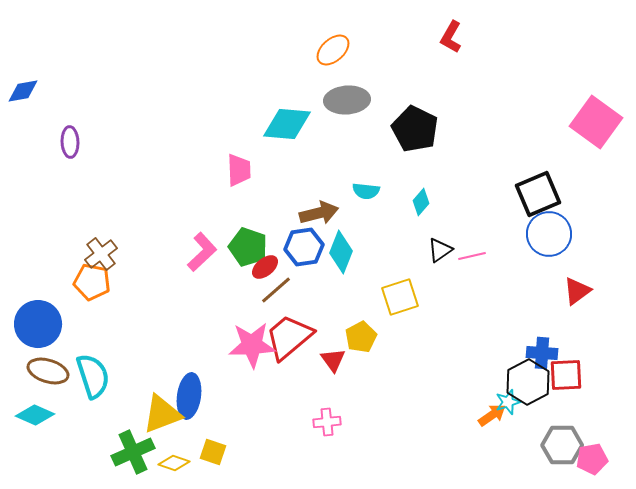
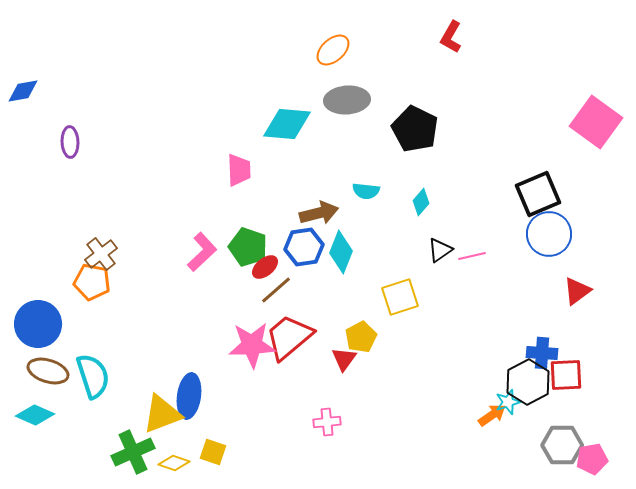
red triangle at (333, 360): moved 11 px right, 1 px up; rotated 12 degrees clockwise
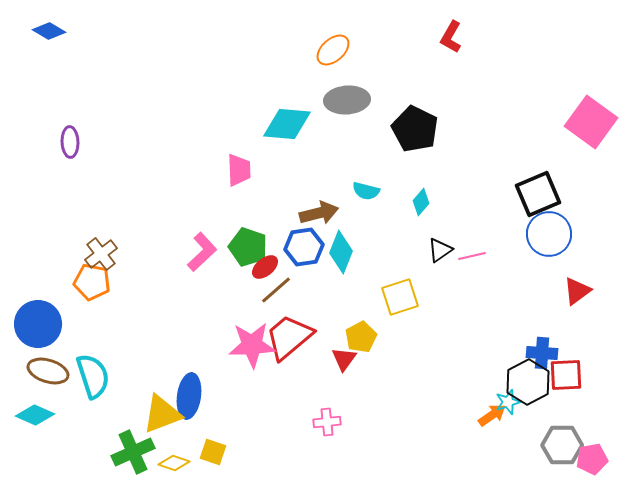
blue diamond at (23, 91): moved 26 px right, 60 px up; rotated 40 degrees clockwise
pink square at (596, 122): moved 5 px left
cyan semicircle at (366, 191): rotated 8 degrees clockwise
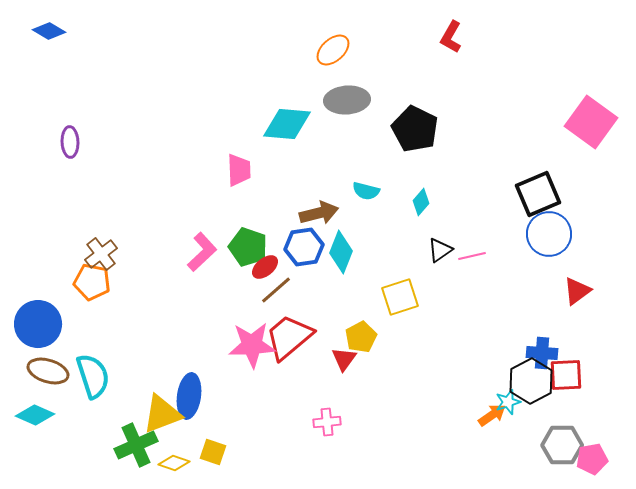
black hexagon at (528, 382): moved 3 px right, 1 px up
green cross at (133, 452): moved 3 px right, 7 px up
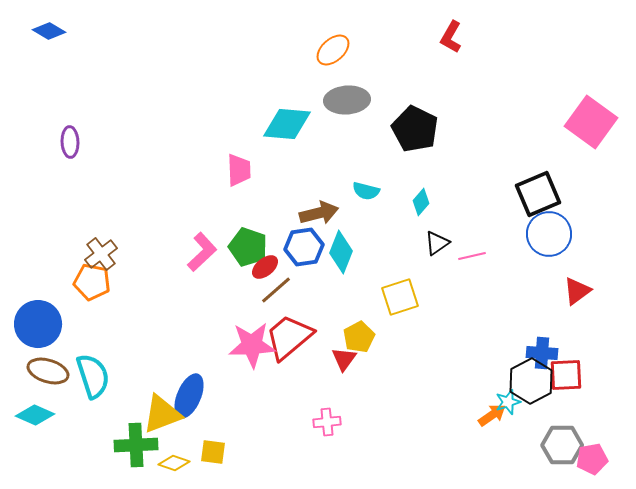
black triangle at (440, 250): moved 3 px left, 7 px up
yellow pentagon at (361, 337): moved 2 px left
blue ellipse at (189, 396): rotated 15 degrees clockwise
green cross at (136, 445): rotated 21 degrees clockwise
yellow square at (213, 452): rotated 12 degrees counterclockwise
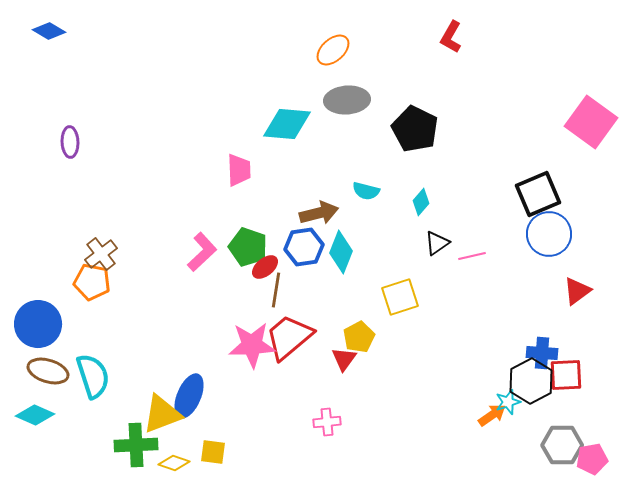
brown line at (276, 290): rotated 40 degrees counterclockwise
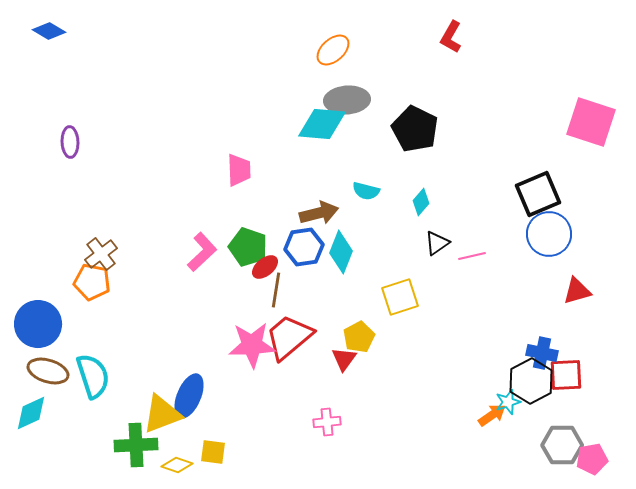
pink square at (591, 122): rotated 18 degrees counterclockwise
cyan diamond at (287, 124): moved 35 px right
red triangle at (577, 291): rotated 20 degrees clockwise
blue cross at (542, 353): rotated 8 degrees clockwise
cyan diamond at (35, 415): moved 4 px left, 2 px up; rotated 48 degrees counterclockwise
yellow diamond at (174, 463): moved 3 px right, 2 px down
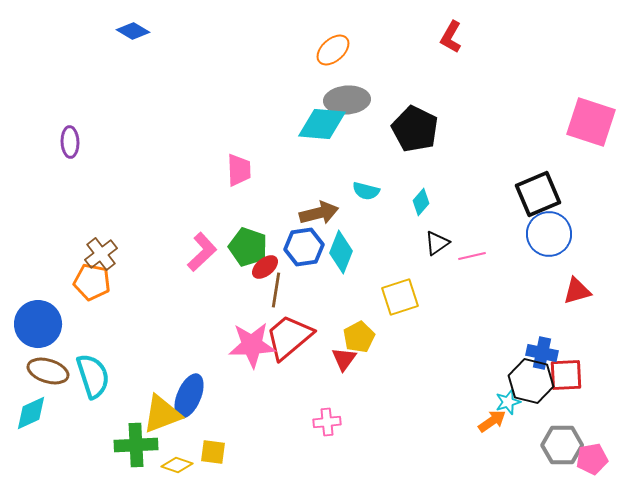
blue diamond at (49, 31): moved 84 px right
black hexagon at (531, 381): rotated 18 degrees counterclockwise
orange arrow at (492, 415): moved 6 px down
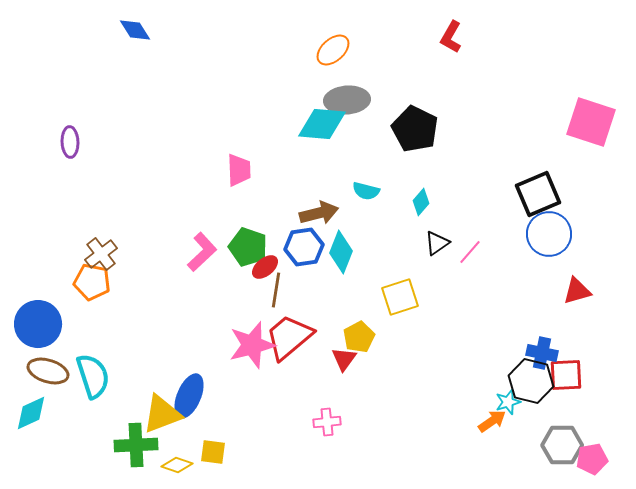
blue diamond at (133, 31): moved 2 px right, 1 px up; rotated 28 degrees clockwise
pink line at (472, 256): moved 2 px left, 4 px up; rotated 36 degrees counterclockwise
pink star at (252, 345): rotated 12 degrees counterclockwise
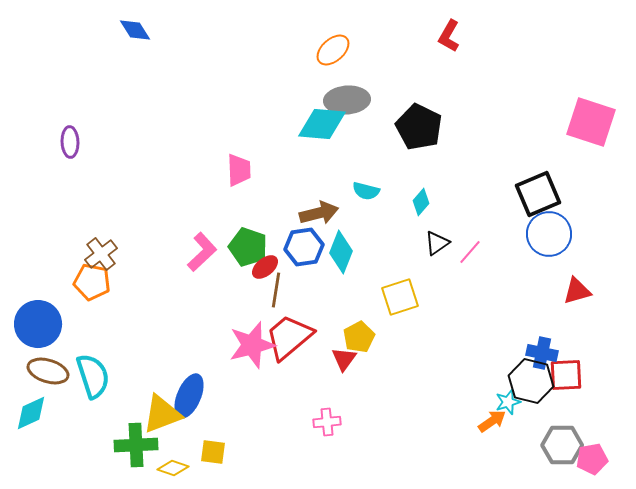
red L-shape at (451, 37): moved 2 px left, 1 px up
black pentagon at (415, 129): moved 4 px right, 2 px up
yellow diamond at (177, 465): moved 4 px left, 3 px down
